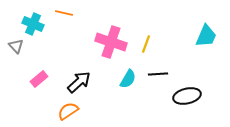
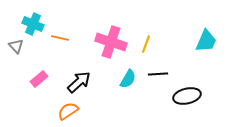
orange line: moved 4 px left, 25 px down
cyan trapezoid: moved 5 px down
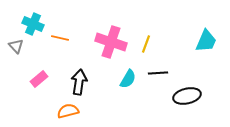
black line: moved 1 px up
black arrow: rotated 40 degrees counterclockwise
orange semicircle: rotated 20 degrees clockwise
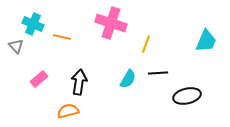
orange line: moved 2 px right, 1 px up
pink cross: moved 19 px up
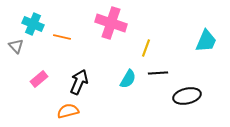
yellow line: moved 4 px down
black arrow: rotated 15 degrees clockwise
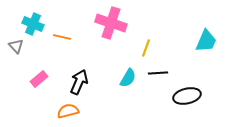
cyan semicircle: moved 1 px up
